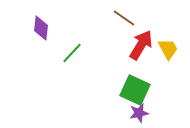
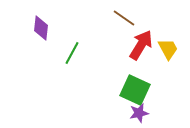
green line: rotated 15 degrees counterclockwise
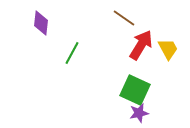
purple diamond: moved 5 px up
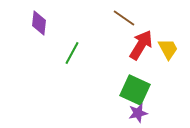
purple diamond: moved 2 px left
purple star: moved 1 px left
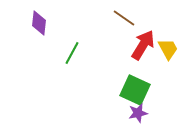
red arrow: moved 2 px right
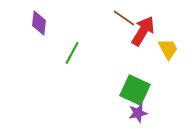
red arrow: moved 14 px up
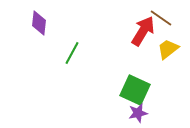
brown line: moved 37 px right
yellow trapezoid: rotated 100 degrees counterclockwise
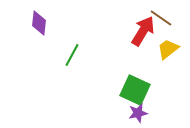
green line: moved 2 px down
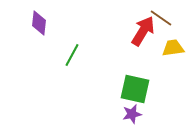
yellow trapezoid: moved 5 px right, 1 px up; rotated 30 degrees clockwise
green square: moved 1 px up; rotated 12 degrees counterclockwise
purple star: moved 6 px left, 1 px down
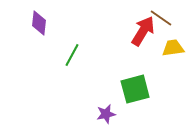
green square: rotated 28 degrees counterclockwise
purple star: moved 26 px left
